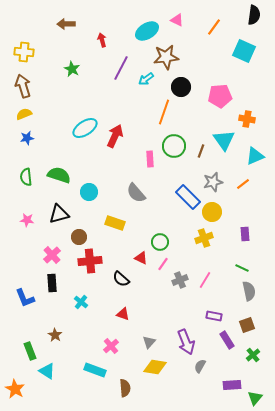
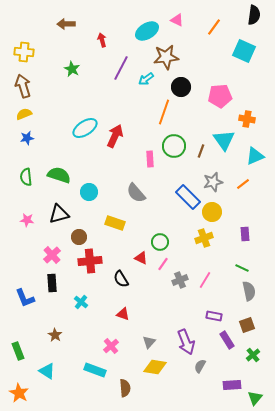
black semicircle at (121, 279): rotated 18 degrees clockwise
green rectangle at (30, 351): moved 12 px left
orange star at (15, 389): moved 4 px right, 4 px down
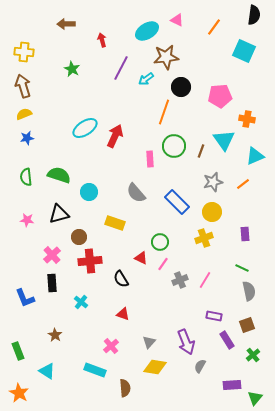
blue rectangle at (188, 197): moved 11 px left, 5 px down
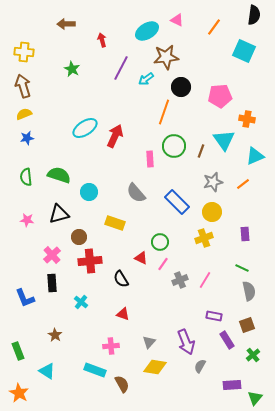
pink cross at (111, 346): rotated 35 degrees clockwise
brown semicircle at (125, 388): moved 3 px left, 4 px up; rotated 24 degrees counterclockwise
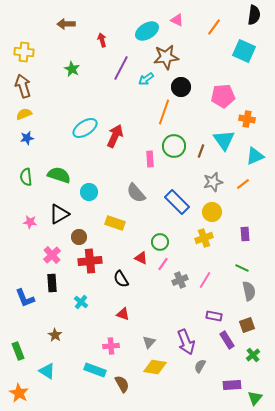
pink pentagon at (220, 96): moved 3 px right
black triangle at (59, 214): rotated 15 degrees counterclockwise
pink star at (27, 220): moved 3 px right, 2 px down
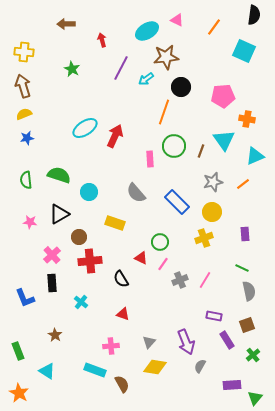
green semicircle at (26, 177): moved 3 px down
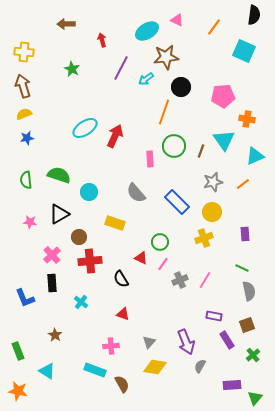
orange star at (19, 393): moved 1 px left, 2 px up; rotated 18 degrees counterclockwise
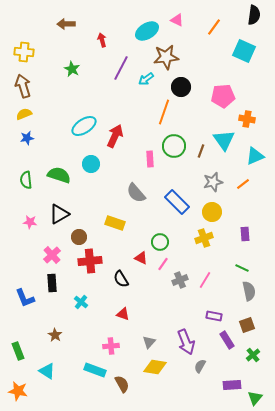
cyan ellipse at (85, 128): moved 1 px left, 2 px up
cyan circle at (89, 192): moved 2 px right, 28 px up
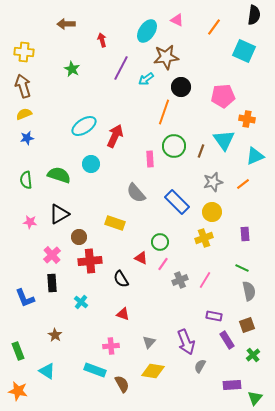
cyan ellipse at (147, 31): rotated 25 degrees counterclockwise
yellow diamond at (155, 367): moved 2 px left, 4 px down
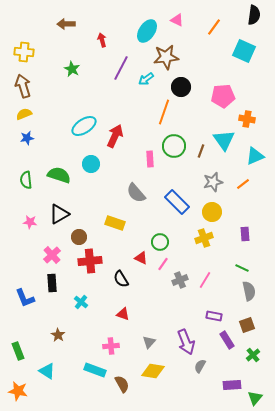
brown star at (55, 335): moved 3 px right
